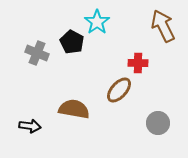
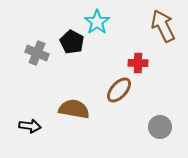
gray circle: moved 2 px right, 4 px down
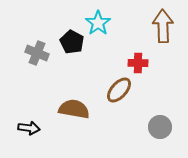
cyan star: moved 1 px right, 1 px down
brown arrow: rotated 24 degrees clockwise
black arrow: moved 1 px left, 2 px down
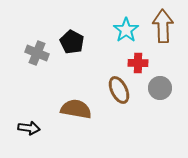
cyan star: moved 28 px right, 7 px down
brown ellipse: rotated 68 degrees counterclockwise
brown semicircle: moved 2 px right
gray circle: moved 39 px up
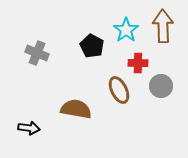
black pentagon: moved 20 px right, 4 px down
gray circle: moved 1 px right, 2 px up
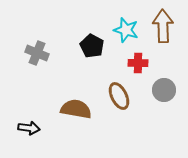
cyan star: rotated 20 degrees counterclockwise
gray circle: moved 3 px right, 4 px down
brown ellipse: moved 6 px down
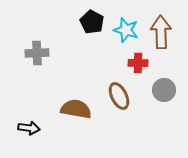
brown arrow: moved 2 px left, 6 px down
black pentagon: moved 24 px up
gray cross: rotated 25 degrees counterclockwise
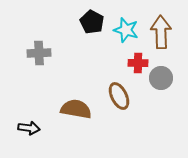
gray cross: moved 2 px right
gray circle: moved 3 px left, 12 px up
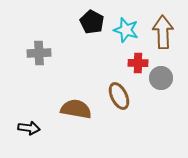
brown arrow: moved 2 px right
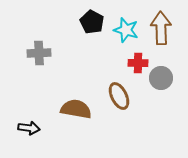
brown arrow: moved 2 px left, 4 px up
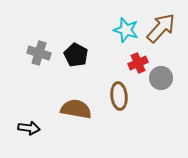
black pentagon: moved 16 px left, 33 px down
brown arrow: rotated 44 degrees clockwise
gray cross: rotated 20 degrees clockwise
red cross: rotated 24 degrees counterclockwise
brown ellipse: rotated 20 degrees clockwise
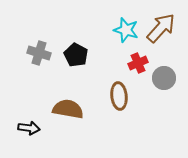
gray circle: moved 3 px right
brown semicircle: moved 8 px left
